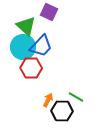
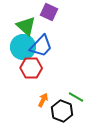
orange arrow: moved 5 px left
black hexagon: rotated 20 degrees clockwise
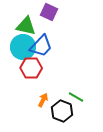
green triangle: rotated 30 degrees counterclockwise
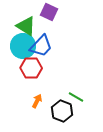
green triangle: rotated 20 degrees clockwise
cyan circle: moved 1 px up
orange arrow: moved 6 px left, 1 px down
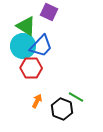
black hexagon: moved 2 px up
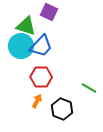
green triangle: rotated 15 degrees counterclockwise
cyan circle: moved 2 px left
red hexagon: moved 10 px right, 9 px down
green line: moved 13 px right, 9 px up
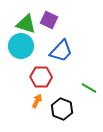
purple square: moved 8 px down
green triangle: moved 2 px up
blue trapezoid: moved 20 px right, 5 px down
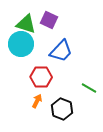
cyan circle: moved 2 px up
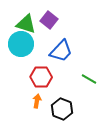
purple square: rotated 12 degrees clockwise
green line: moved 9 px up
orange arrow: rotated 16 degrees counterclockwise
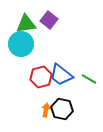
green triangle: rotated 25 degrees counterclockwise
blue trapezoid: moved 24 px down; rotated 85 degrees clockwise
red hexagon: rotated 15 degrees counterclockwise
orange arrow: moved 9 px right, 9 px down
black hexagon: rotated 10 degrees counterclockwise
